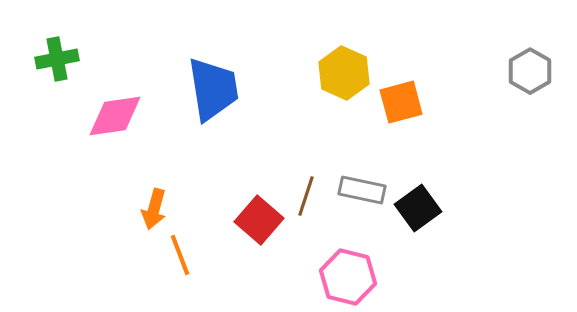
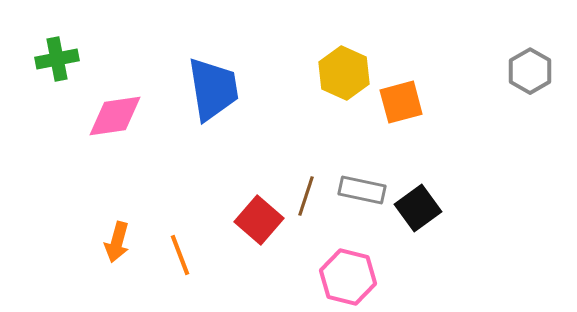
orange arrow: moved 37 px left, 33 px down
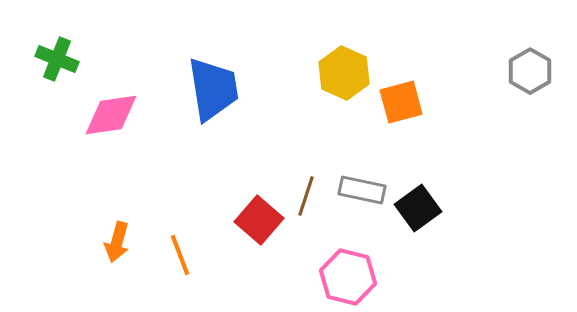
green cross: rotated 33 degrees clockwise
pink diamond: moved 4 px left, 1 px up
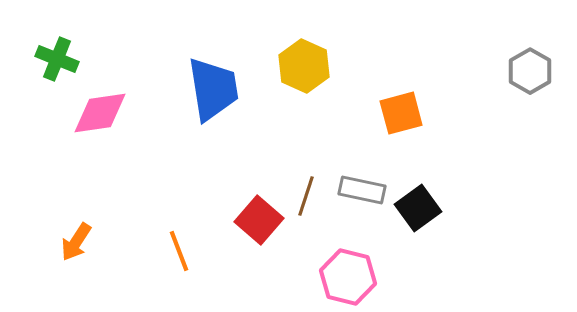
yellow hexagon: moved 40 px left, 7 px up
orange square: moved 11 px down
pink diamond: moved 11 px left, 2 px up
orange arrow: moved 41 px left; rotated 18 degrees clockwise
orange line: moved 1 px left, 4 px up
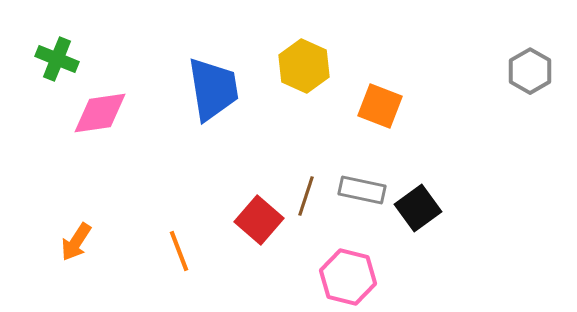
orange square: moved 21 px left, 7 px up; rotated 36 degrees clockwise
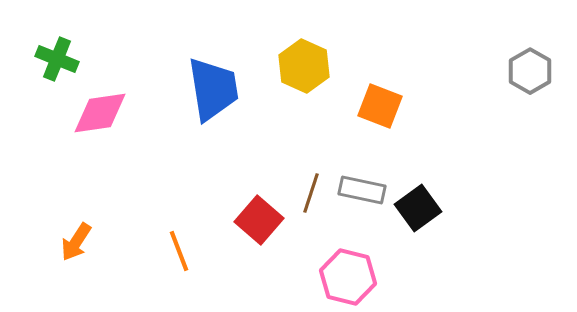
brown line: moved 5 px right, 3 px up
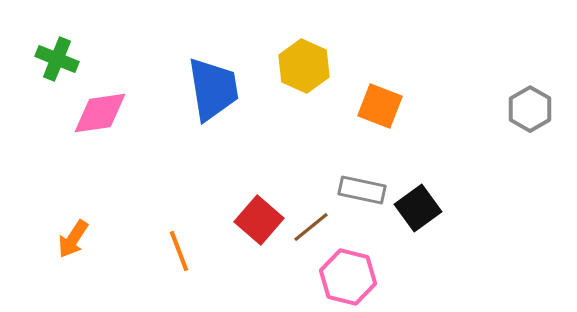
gray hexagon: moved 38 px down
brown line: moved 34 px down; rotated 33 degrees clockwise
orange arrow: moved 3 px left, 3 px up
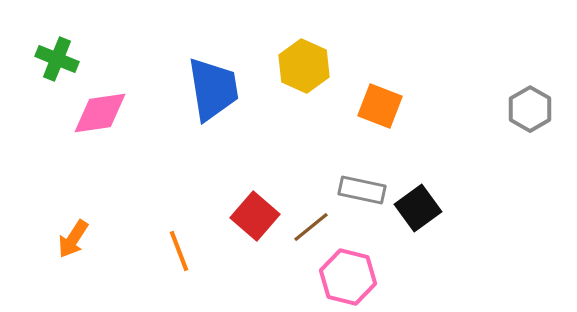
red square: moved 4 px left, 4 px up
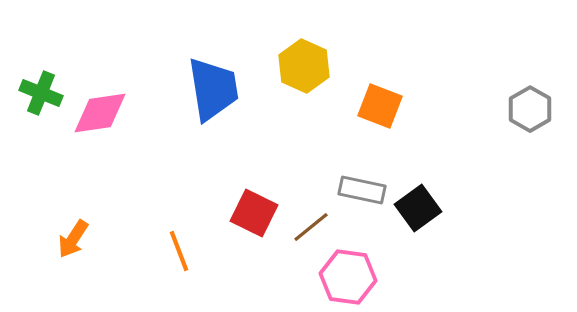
green cross: moved 16 px left, 34 px down
red square: moved 1 px left, 3 px up; rotated 15 degrees counterclockwise
pink hexagon: rotated 6 degrees counterclockwise
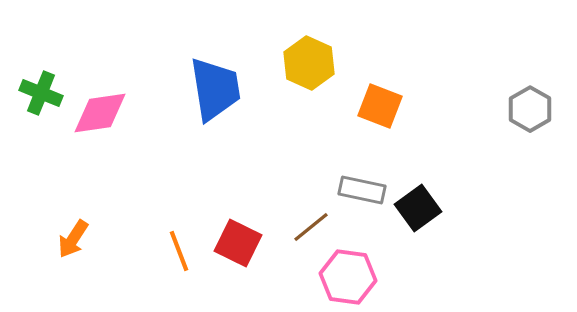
yellow hexagon: moved 5 px right, 3 px up
blue trapezoid: moved 2 px right
red square: moved 16 px left, 30 px down
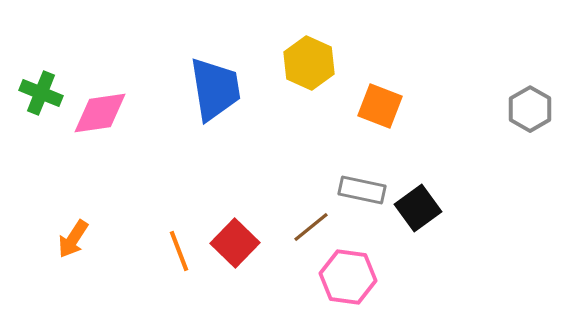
red square: moved 3 px left; rotated 18 degrees clockwise
